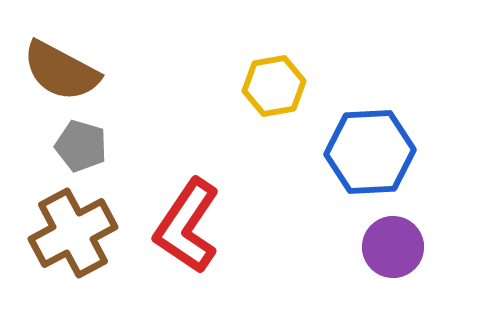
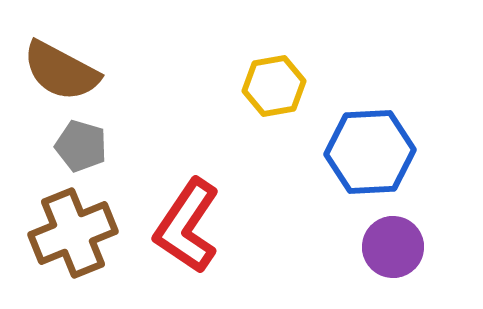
brown cross: rotated 6 degrees clockwise
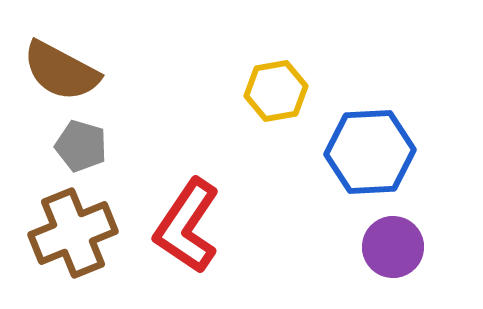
yellow hexagon: moved 2 px right, 5 px down
